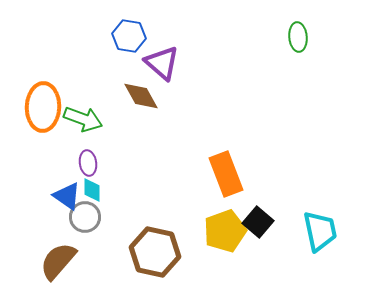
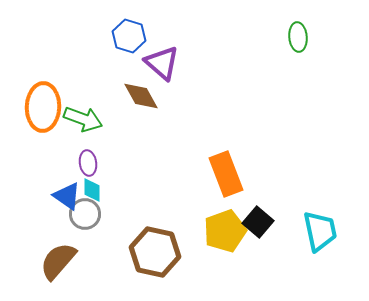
blue hexagon: rotated 8 degrees clockwise
gray circle: moved 3 px up
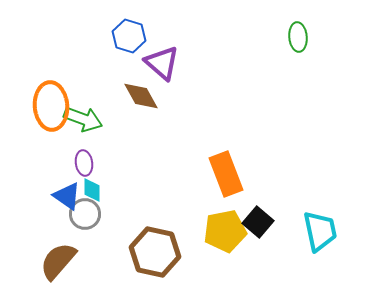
orange ellipse: moved 8 px right, 1 px up; rotated 6 degrees counterclockwise
purple ellipse: moved 4 px left
yellow pentagon: rotated 9 degrees clockwise
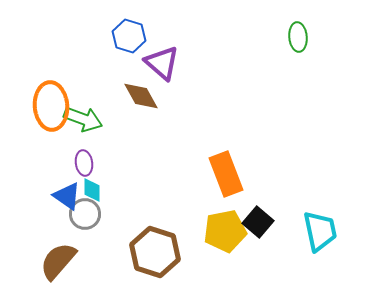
brown hexagon: rotated 6 degrees clockwise
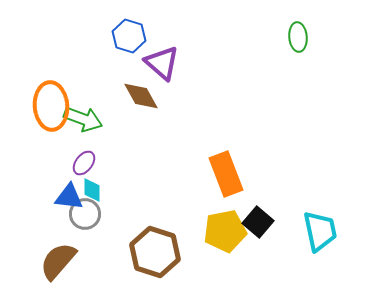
purple ellipse: rotated 45 degrees clockwise
blue triangle: moved 2 px right, 1 px down; rotated 28 degrees counterclockwise
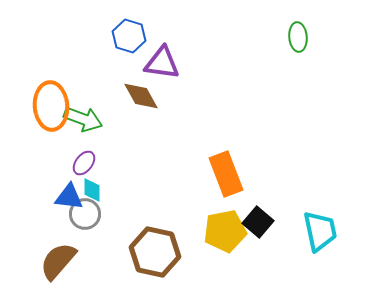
purple triangle: rotated 33 degrees counterclockwise
brown hexagon: rotated 6 degrees counterclockwise
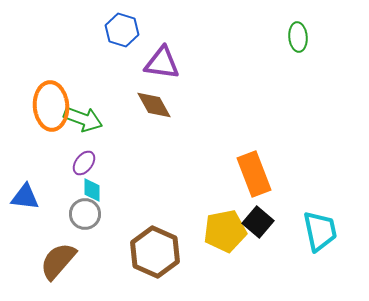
blue hexagon: moved 7 px left, 6 px up
brown diamond: moved 13 px right, 9 px down
orange rectangle: moved 28 px right
blue triangle: moved 44 px left
brown hexagon: rotated 12 degrees clockwise
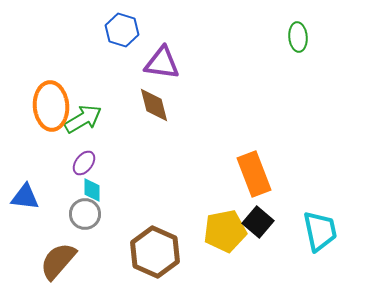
brown diamond: rotated 15 degrees clockwise
green arrow: rotated 51 degrees counterclockwise
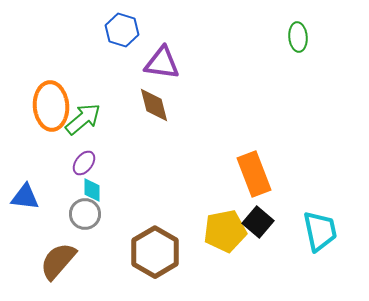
green arrow: rotated 9 degrees counterclockwise
brown hexagon: rotated 6 degrees clockwise
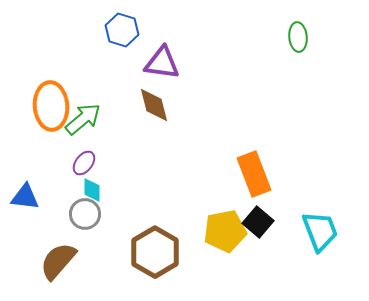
cyan trapezoid: rotated 9 degrees counterclockwise
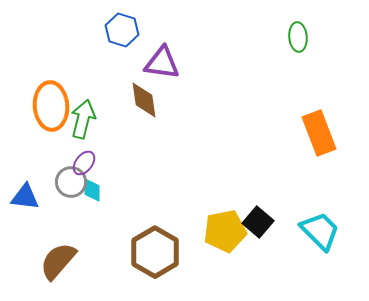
brown diamond: moved 10 px left, 5 px up; rotated 6 degrees clockwise
green arrow: rotated 36 degrees counterclockwise
orange rectangle: moved 65 px right, 41 px up
gray circle: moved 14 px left, 32 px up
cyan trapezoid: rotated 24 degrees counterclockwise
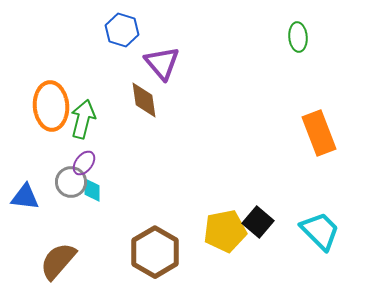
purple triangle: rotated 42 degrees clockwise
